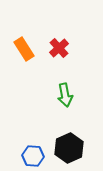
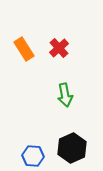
black hexagon: moved 3 px right
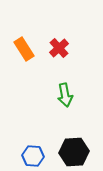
black hexagon: moved 2 px right, 4 px down; rotated 20 degrees clockwise
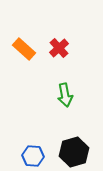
orange rectangle: rotated 15 degrees counterclockwise
black hexagon: rotated 12 degrees counterclockwise
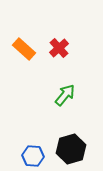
green arrow: rotated 130 degrees counterclockwise
black hexagon: moved 3 px left, 3 px up
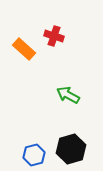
red cross: moved 5 px left, 12 px up; rotated 30 degrees counterclockwise
green arrow: moved 3 px right; rotated 100 degrees counterclockwise
blue hexagon: moved 1 px right, 1 px up; rotated 20 degrees counterclockwise
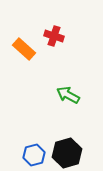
black hexagon: moved 4 px left, 4 px down
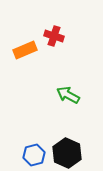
orange rectangle: moved 1 px right, 1 px down; rotated 65 degrees counterclockwise
black hexagon: rotated 20 degrees counterclockwise
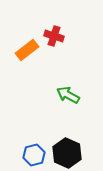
orange rectangle: moved 2 px right; rotated 15 degrees counterclockwise
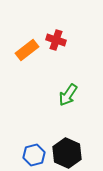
red cross: moved 2 px right, 4 px down
green arrow: rotated 85 degrees counterclockwise
